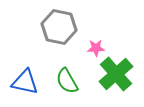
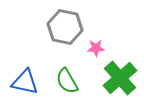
gray hexagon: moved 6 px right
green cross: moved 4 px right, 4 px down
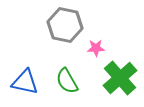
gray hexagon: moved 2 px up
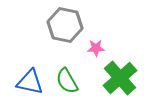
blue triangle: moved 5 px right
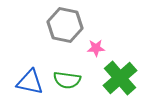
green semicircle: moved 1 px up; rotated 52 degrees counterclockwise
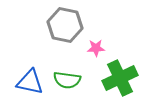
green cross: rotated 16 degrees clockwise
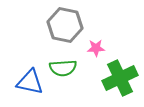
green semicircle: moved 4 px left, 12 px up; rotated 12 degrees counterclockwise
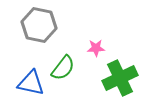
gray hexagon: moved 26 px left
green semicircle: rotated 48 degrees counterclockwise
blue triangle: moved 1 px right, 1 px down
